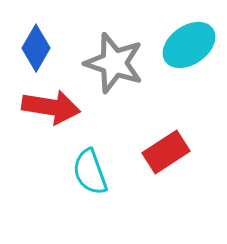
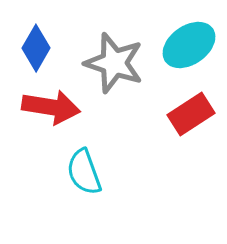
red rectangle: moved 25 px right, 38 px up
cyan semicircle: moved 6 px left
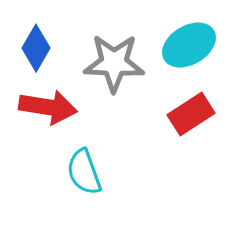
cyan ellipse: rotated 4 degrees clockwise
gray star: rotated 16 degrees counterclockwise
red arrow: moved 3 px left
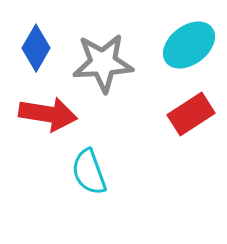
cyan ellipse: rotated 6 degrees counterclockwise
gray star: moved 11 px left; rotated 6 degrees counterclockwise
red arrow: moved 7 px down
cyan semicircle: moved 5 px right
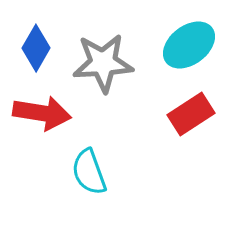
red arrow: moved 6 px left, 1 px up
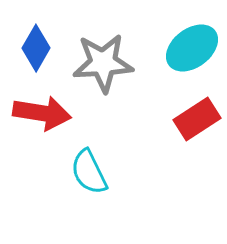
cyan ellipse: moved 3 px right, 3 px down
red rectangle: moved 6 px right, 5 px down
cyan semicircle: rotated 6 degrees counterclockwise
